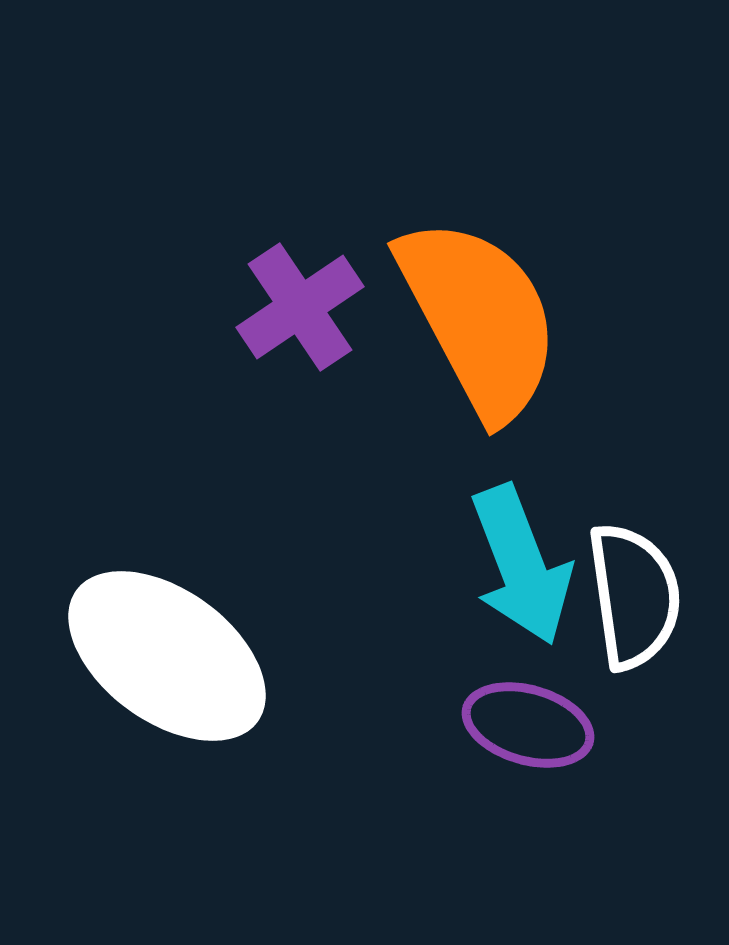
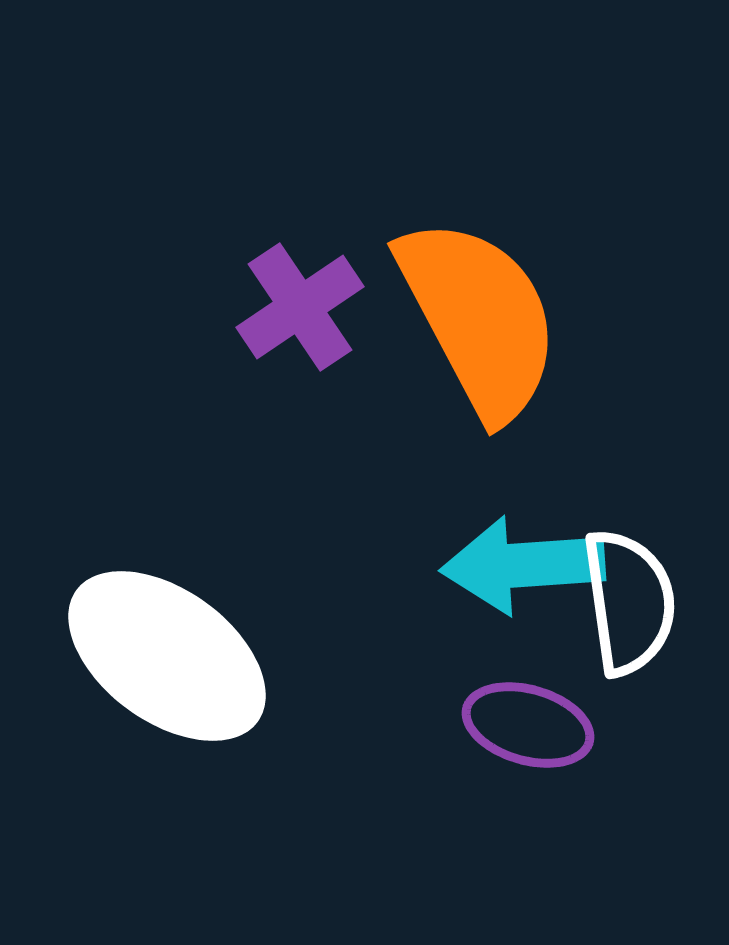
cyan arrow: moved 2 px right; rotated 107 degrees clockwise
white semicircle: moved 5 px left, 6 px down
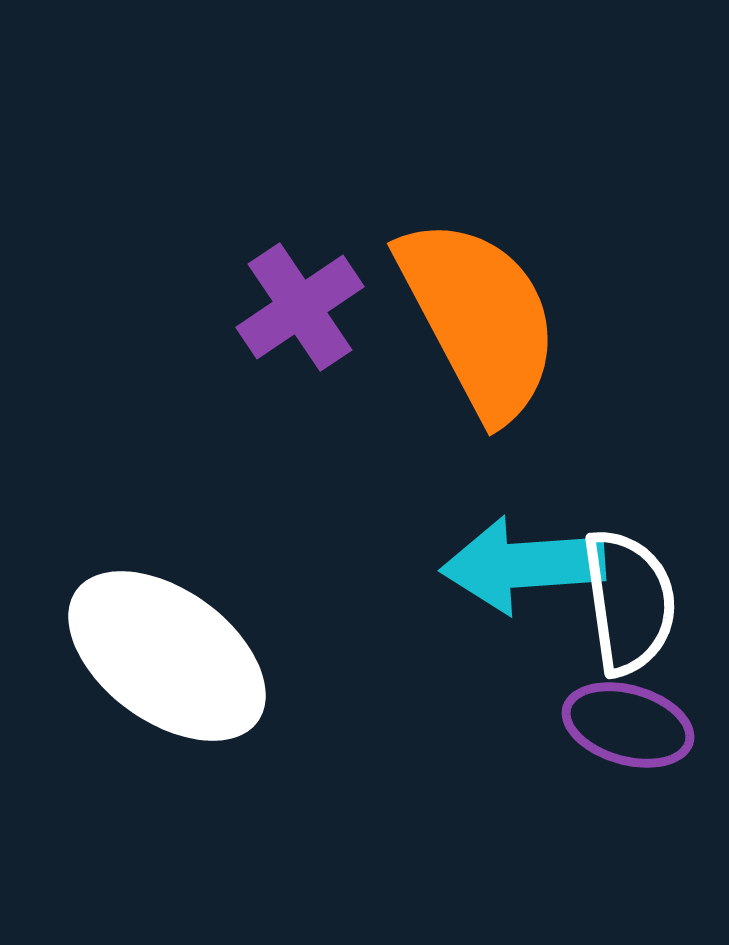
purple ellipse: moved 100 px right
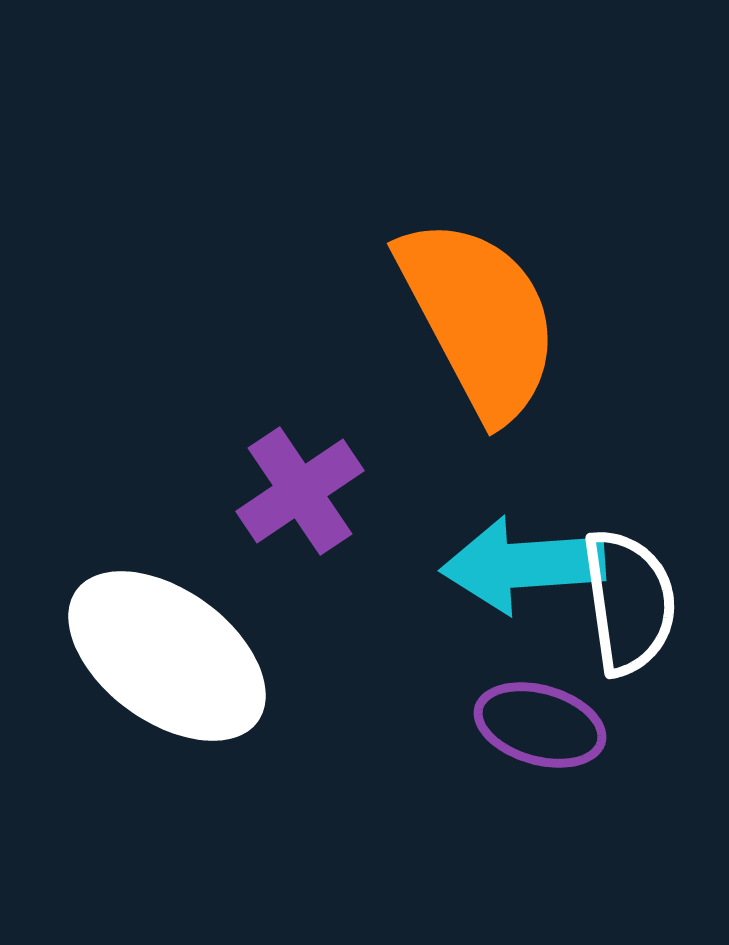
purple cross: moved 184 px down
purple ellipse: moved 88 px left
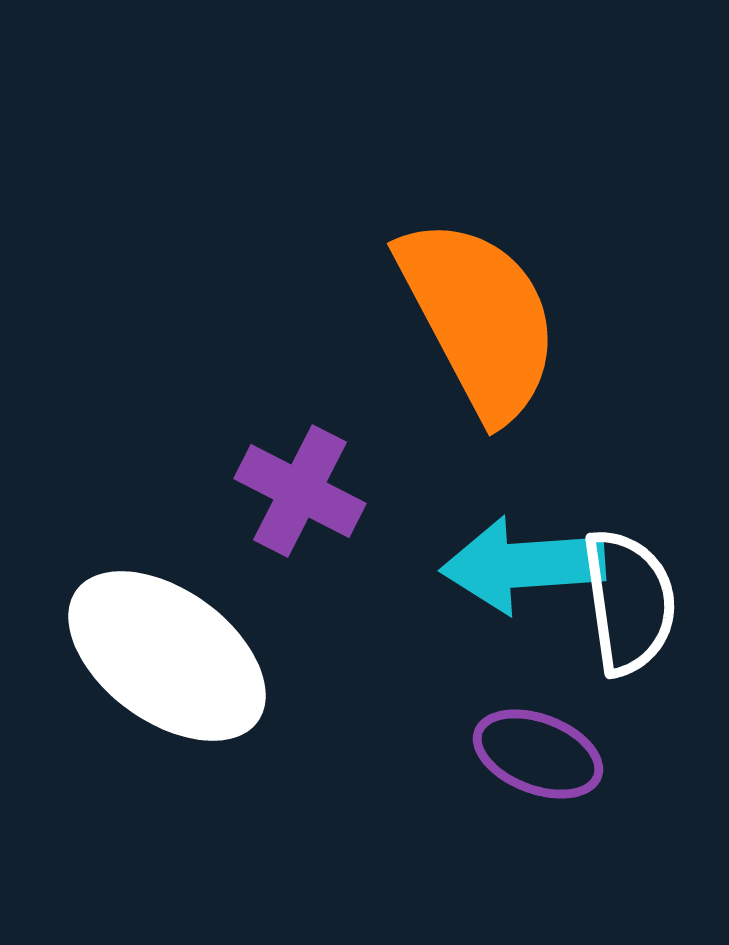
purple cross: rotated 29 degrees counterclockwise
purple ellipse: moved 2 px left, 29 px down; rotated 5 degrees clockwise
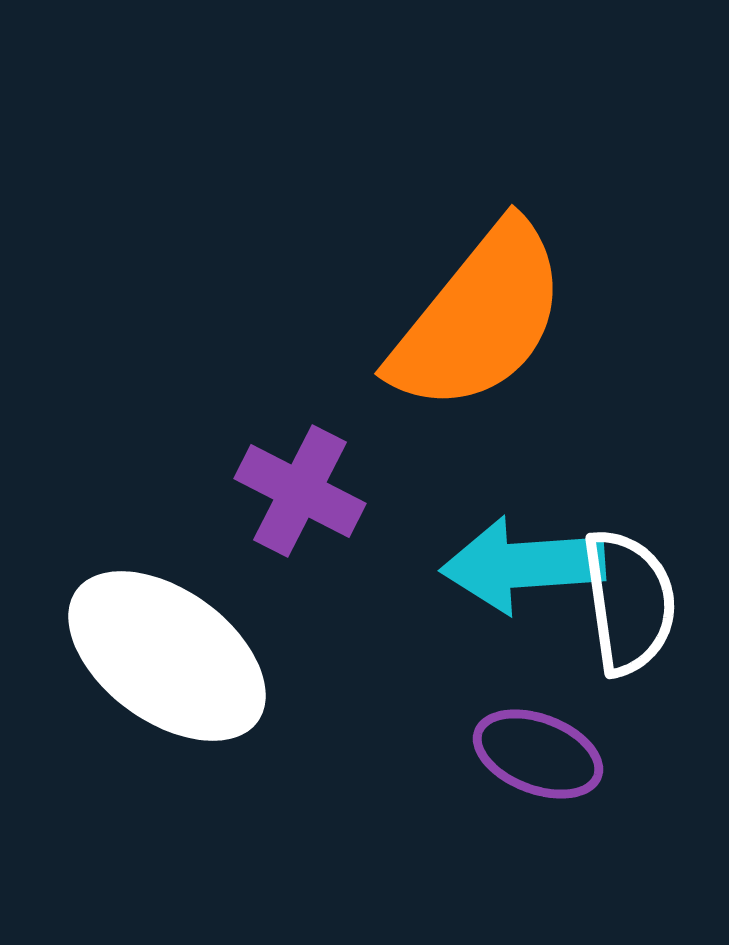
orange semicircle: rotated 67 degrees clockwise
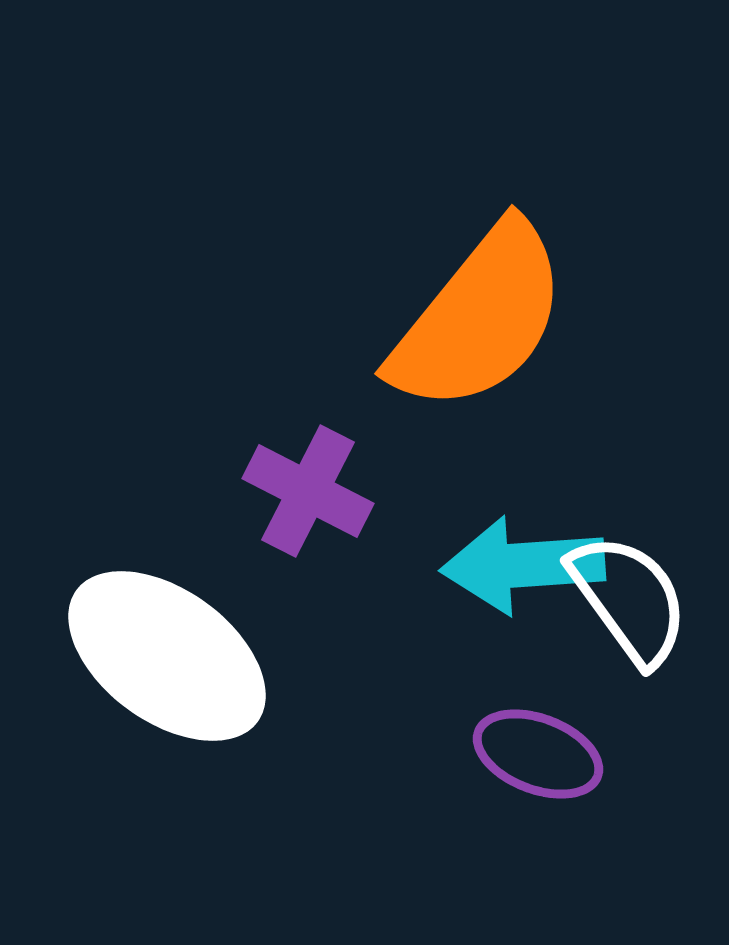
purple cross: moved 8 px right
white semicircle: moved 3 px up; rotated 28 degrees counterclockwise
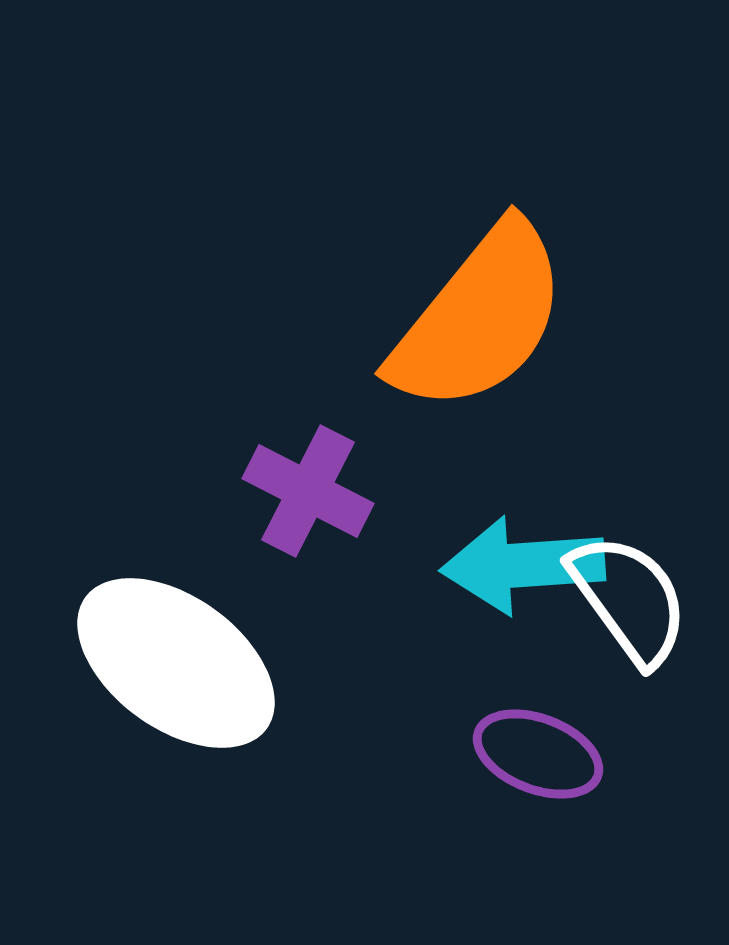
white ellipse: moved 9 px right, 7 px down
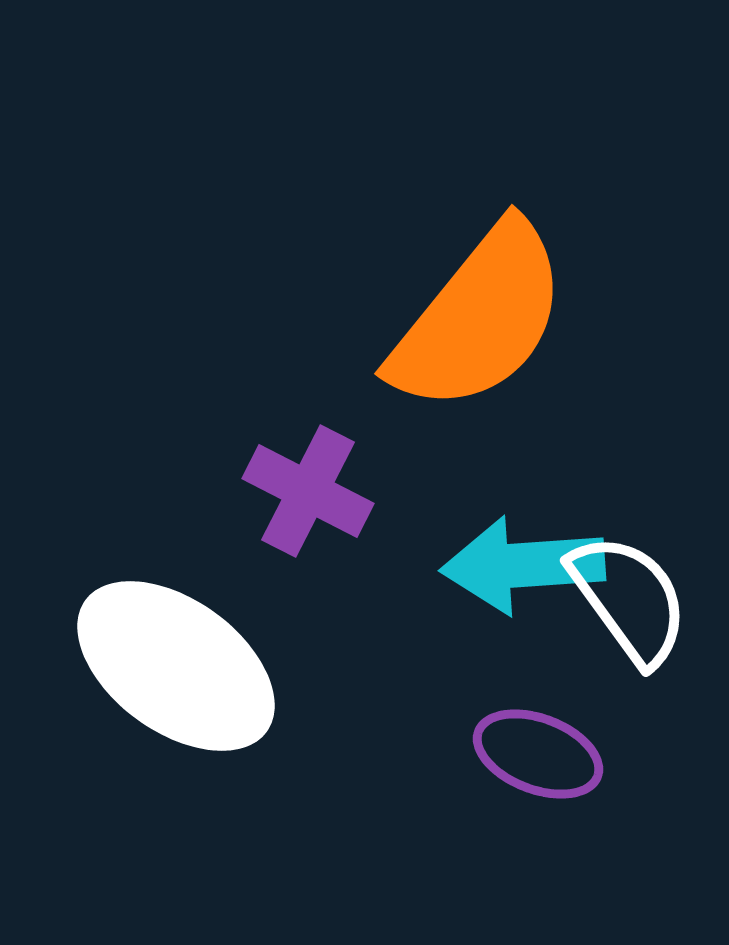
white ellipse: moved 3 px down
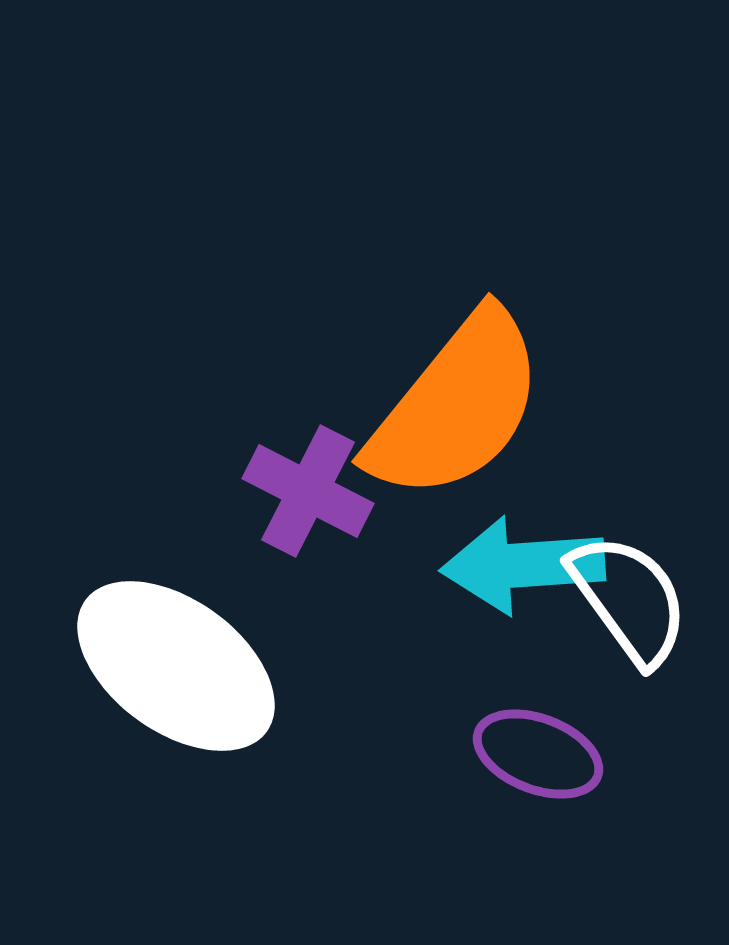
orange semicircle: moved 23 px left, 88 px down
